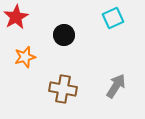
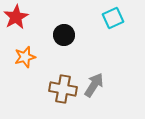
gray arrow: moved 22 px left, 1 px up
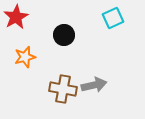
gray arrow: rotated 45 degrees clockwise
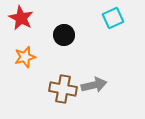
red star: moved 5 px right, 1 px down; rotated 15 degrees counterclockwise
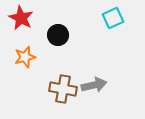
black circle: moved 6 px left
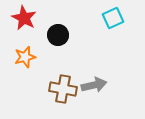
red star: moved 3 px right
